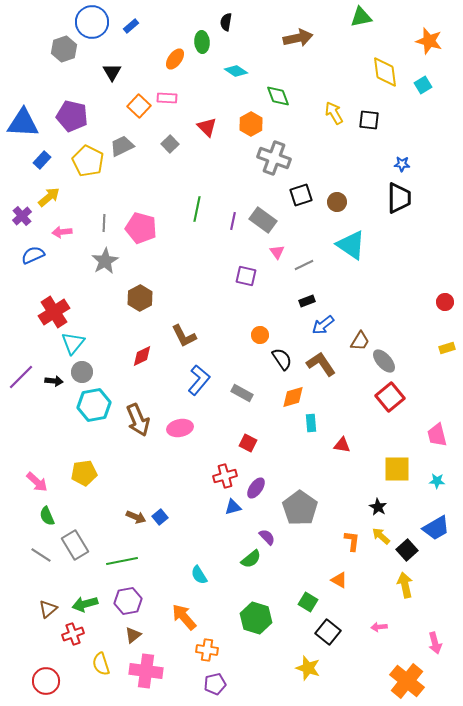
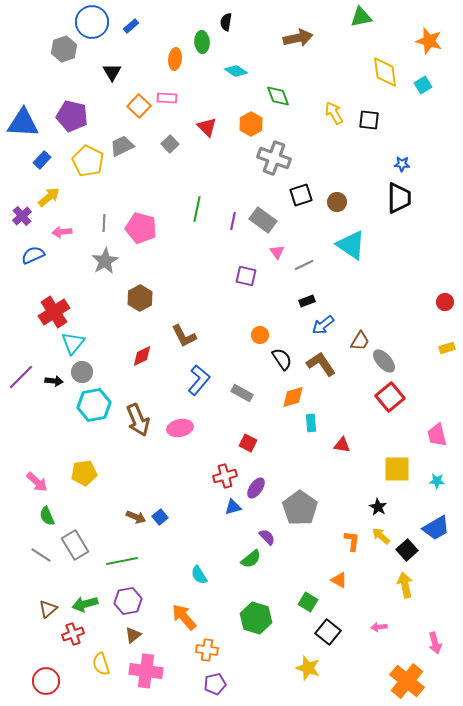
orange ellipse at (175, 59): rotated 30 degrees counterclockwise
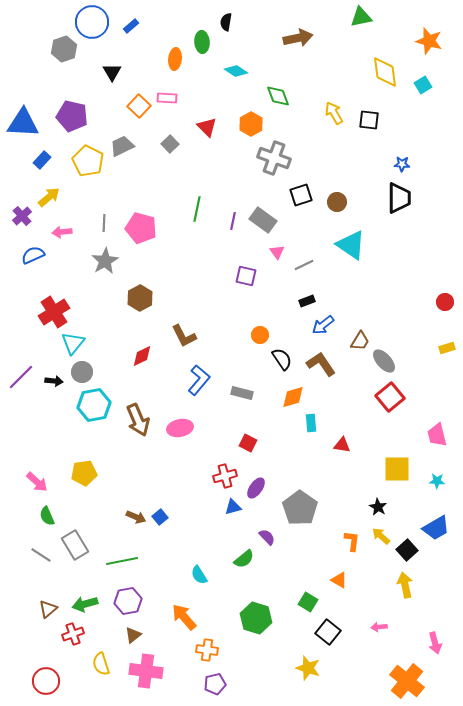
gray rectangle at (242, 393): rotated 15 degrees counterclockwise
green semicircle at (251, 559): moved 7 px left
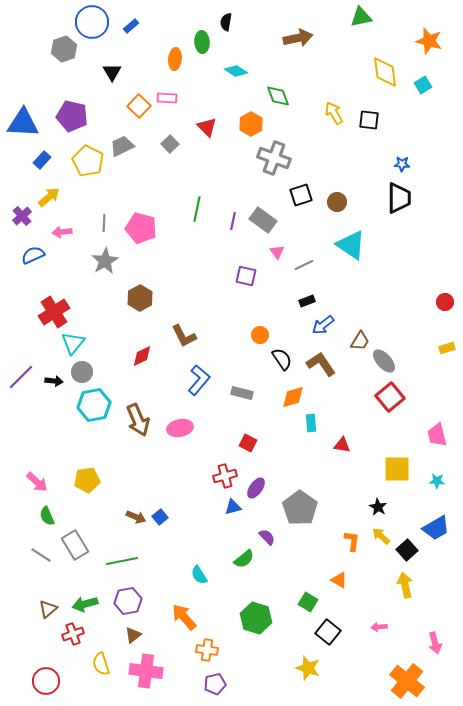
yellow pentagon at (84, 473): moved 3 px right, 7 px down
